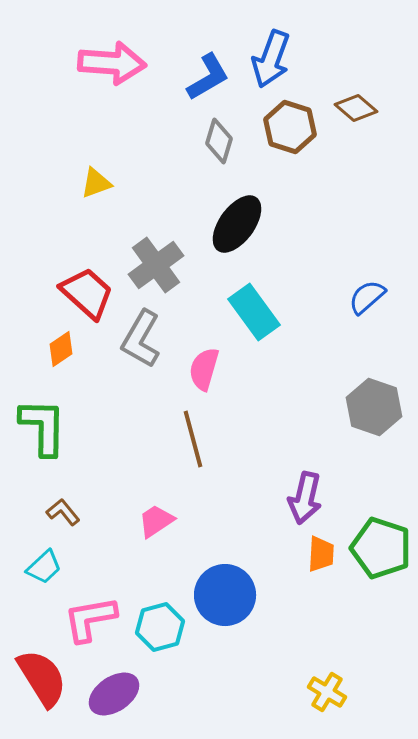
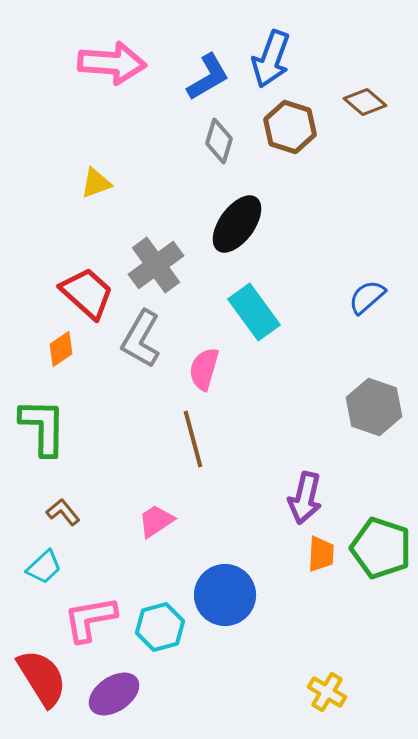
brown diamond: moved 9 px right, 6 px up
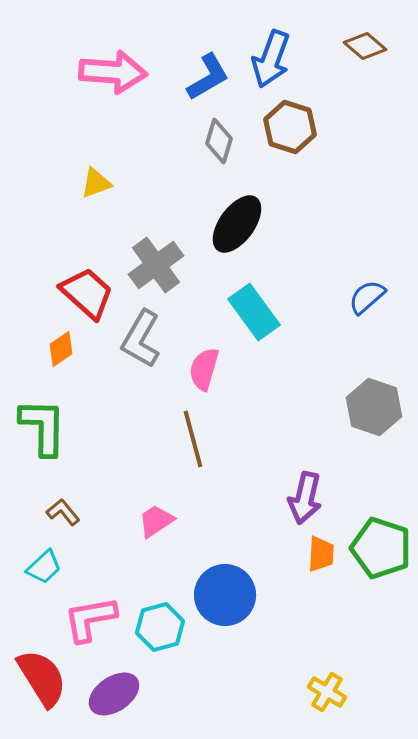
pink arrow: moved 1 px right, 9 px down
brown diamond: moved 56 px up
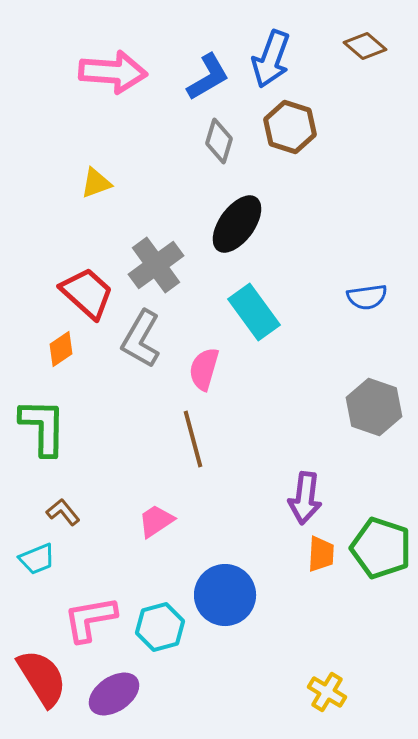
blue semicircle: rotated 147 degrees counterclockwise
purple arrow: rotated 6 degrees counterclockwise
cyan trapezoid: moved 7 px left, 8 px up; rotated 21 degrees clockwise
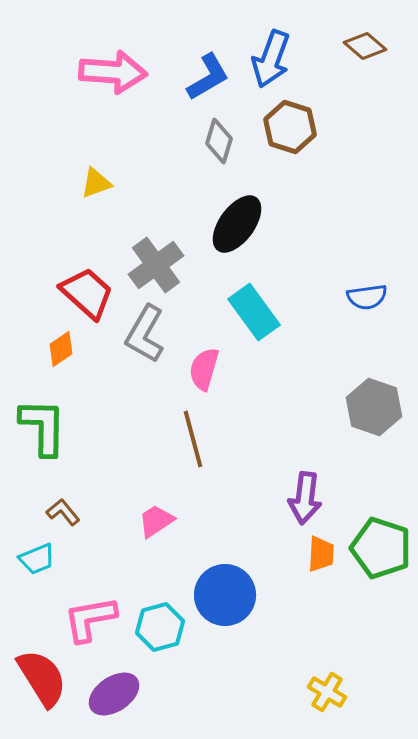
gray L-shape: moved 4 px right, 5 px up
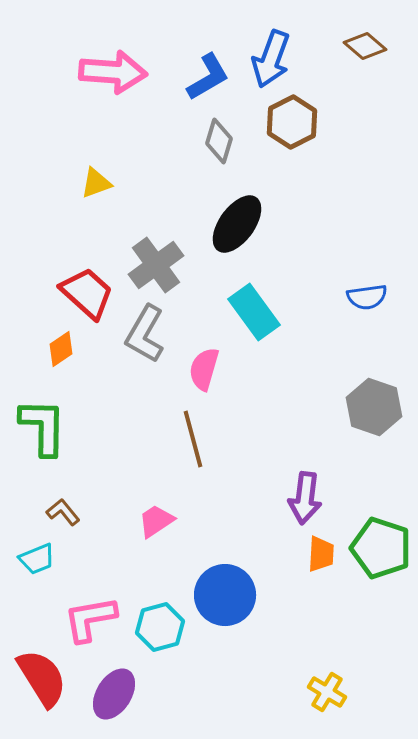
brown hexagon: moved 2 px right, 5 px up; rotated 15 degrees clockwise
purple ellipse: rotated 24 degrees counterclockwise
